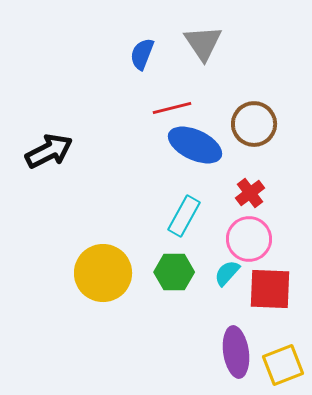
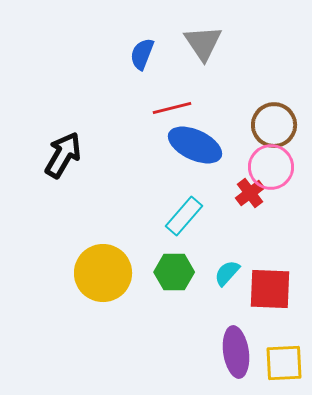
brown circle: moved 20 px right, 1 px down
black arrow: moved 14 px right, 4 px down; rotated 33 degrees counterclockwise
cyan rectangle: rotated 12 degrees clockwise
pink circle: moved 22 px right, 72 px up
yellow square: moved 1 px right, 2 px up; rotated 18 degrees clockwise
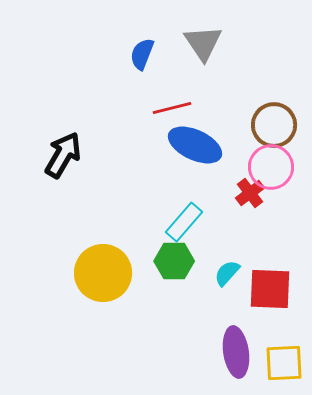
cyan rectangle: moved 6 px down
green hexagon: moved 11 px up
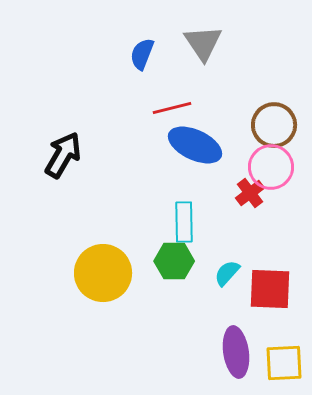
cyan rectangle: rotated 42 degrees counterclockwise
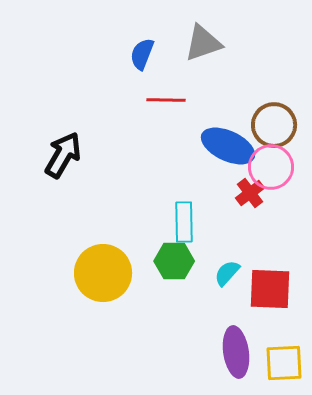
gray triangle: rotated 45 degrees clockwise
red line: moved 6 px left, 8 px up; rotated 15 degrees clockwise
blue ellipse: moved 33 px right, 1 px down
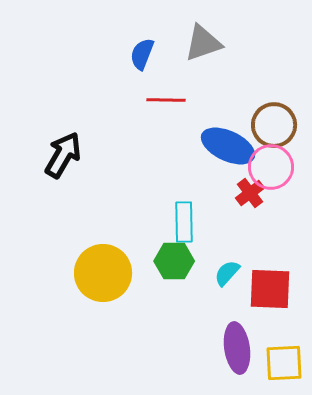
purple ellipse: moved 1 px right, 4 px up
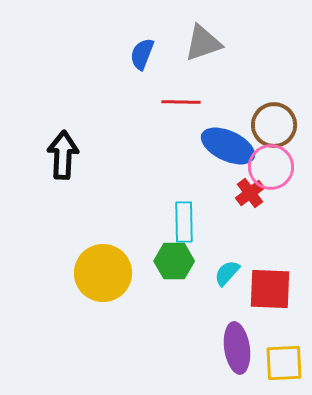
red line: moved 15 px right, 2 px down
black arrow: rotated 27 degrees counterclockwise
